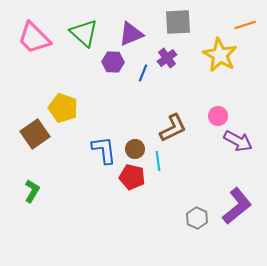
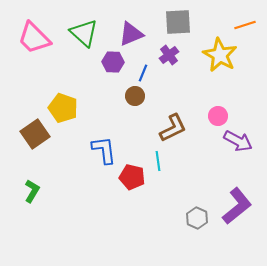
purple cross: moved 2 px right, 3 px up
brown circle: moved 53 px up
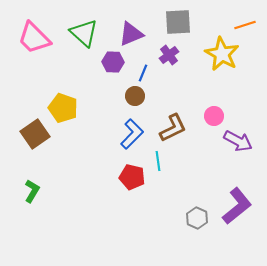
yellow star: moved 2 px right, 1 px up
pink circle: moved 4 px left
blue L-shape: moved 28 px right, 16 px up; rotated 52 degrees clockwise
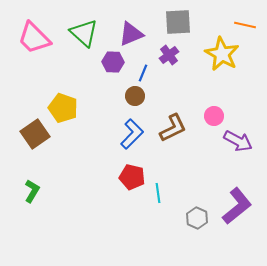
orange line: rotated 30 degrees clockwise
cyan line: moved 32 px down
